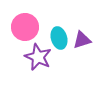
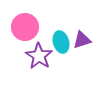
cyan ellipse: moved 2 px right, 4 px down
purple star: moved 1 px right, 1 px up; rotated 8 degrees clockwise
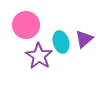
pink circle: moved 1 px right, 2 px up
purple triangle: moved 2 px right, 1 px up; rotated 24 degrees counterclockwise
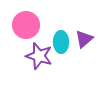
cyan ellipse: rotated 15 degrees clockwise
purple star: rotated 16 degrees counterclockwise
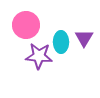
purple triangle: moved 1 px up; rotated 18 degrees counterclockwise
purple star: rotated 12 degrees counterclockwise
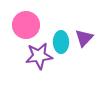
purple triangle: rotated 12 degrees clockwise
purple star: rotated 12 degrees counterclockwise
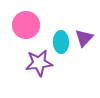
purple star: moved 7 px down
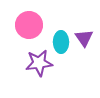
pink circle: moved 3 px right
purple triangle: rotated 18 degrees counterclockwise
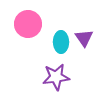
pink circle: moved 1 px left, 1 px up
purple star: moved 17 px right, 14 px down
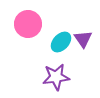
purple triangle: moved 1 px left, 1 px down
cyan ellipse: rotated 45 degrees clockwise
